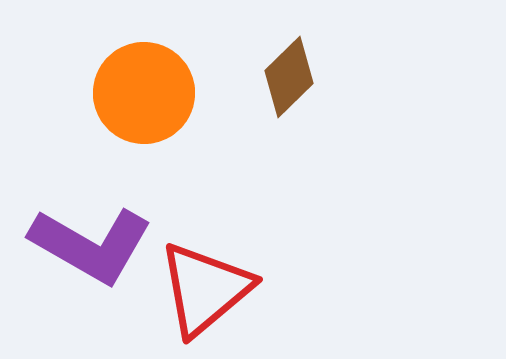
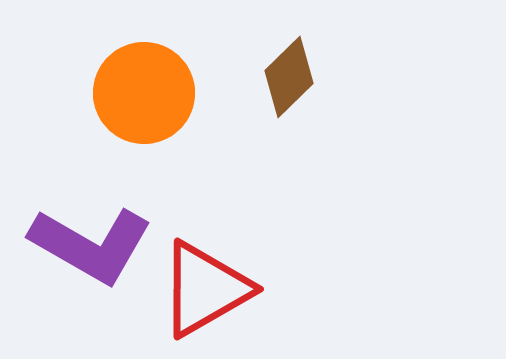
red triangle: rotated 10 degrees clockwise
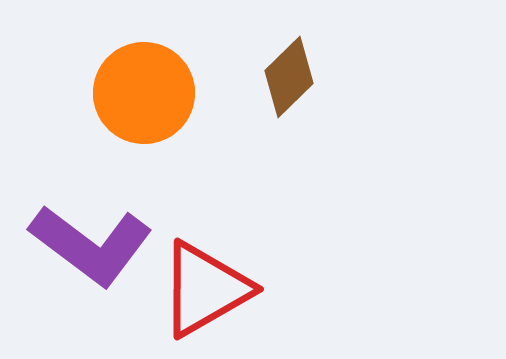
purple L-shape: rotated 7 degrees clockwise
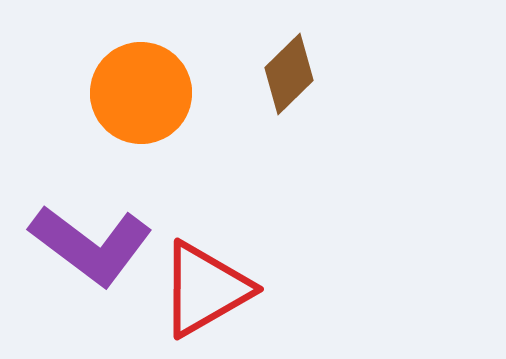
brown diamond: moved 3 px up
orange circle: moved 3 px left
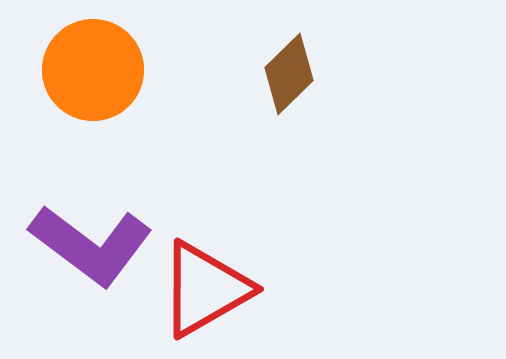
orange circle: moved 48 px left, 23 px up
